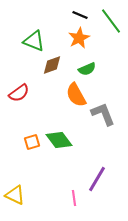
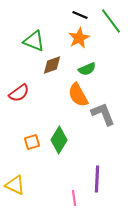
orange semicircle: moved 2 px right
green diamond: rotated 68 degrees clockwise
purple line: rotated 28 degrees counterclockwise
yellow triangle: moved 10 px up
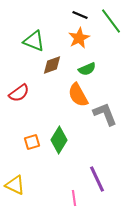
gray L-shape: moved 2 px right
purple line: rotated 28 degrees counterclockwise
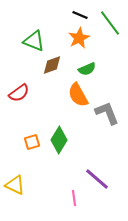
green line: moved 1 px left, 2 px down
gray L-shape: moved 2 px right, 1 px up
purple line: rotated 24 degrees counterclockwise
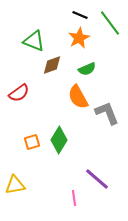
orange semicircle: moved 2 px down
yellow triangle: rotated 35 degrees counterclockwise
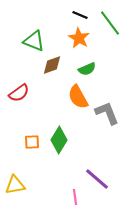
orange star: rotated 15 degrees counterclockwise
orange square: rotated 14 degrees clockwise
pink line: moved 1 px right, 1 px up
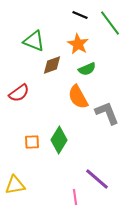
orange star: moved 1 px left, 6 px down
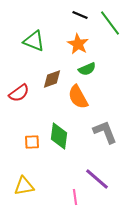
brown diamond: moved 14 px down
gray L-shape: moved 2 px left, 19 px down
green diamond: moved 4 px up; rotated 24 degrees counterclockwise
yellow triangle: moved 9 px right, 1 px down
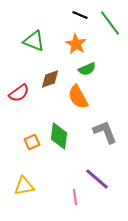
orange star: moved 2 px left
brown diamond: moved 2 px left
orange square: rotated 21 degrees counterclockwise
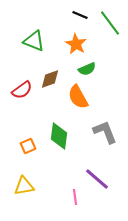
red semicircle: moved 3 px right, 3 px up
orange square: moved 4 px left, 4 px down
